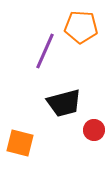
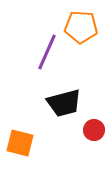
purple line: moved 2 px right, 1 px down
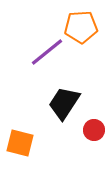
orange pentagon: rotated 8 degrees counterclockwise
purple line: rotated 27 degrees clockwise
black trapezoid: rotated 138 degrees clockwise
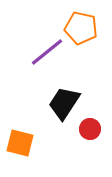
orange pentagon: moved 1 px down; rotated 16 degrees clockwise
red circle: moved 4 px left, 1 px up
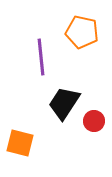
orange pentagon: moved 1 px right, 4 px down
purple line: moved 6 px left, 5 px down; rotated 57 degrees counterclockwise
red circle: moved 4 px right, 8 px up
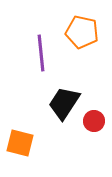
purple line: moved 4 px up
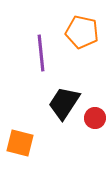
red circle: moved 1 px right, 3 px up
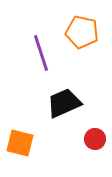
purple line: rotated 12 degrees counterclockwise
black trapezoid: rotated 33 degrees clockwise
red circle: moved 21 px down
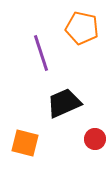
orange pentagon: moved 4 px up
orange square: moved 5 px right
